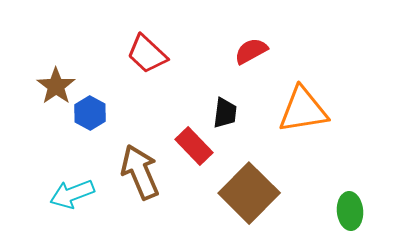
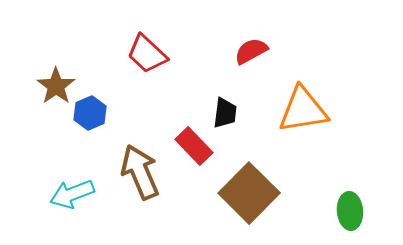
blue hexagon: rotated 8 degrees clockwise
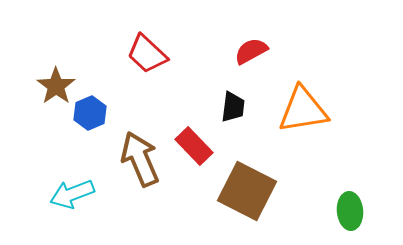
black trapezoid: moved 8 px right, 6 px up
brown arrow: moved 13 px up
brown square: moved 2 px left, 2 px up; rotated 18 degrees counterclockwise
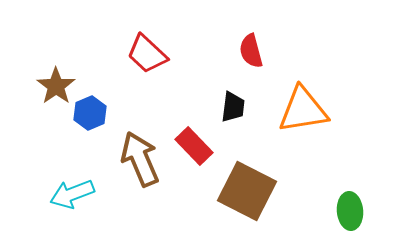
red semicircle: rotated 76 degrees counterclockwise
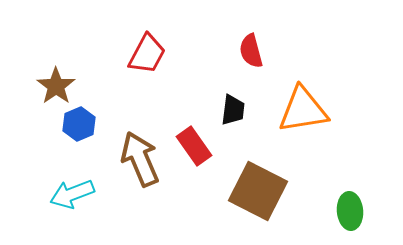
red trapezoid: rotated 105 degrees counterclockwise
black trapezoid: moved 3 px down
blue hexagon: moved 11 px left, 11 px down
red rectangle: rotated 9 degrees clockwise
brown square: moved 11 px right
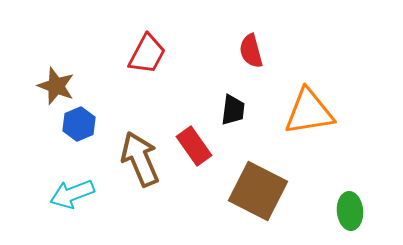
brown star: rotated 15 degrees counterclockwise
orange triangle: moved 6 px right, 2 px down
